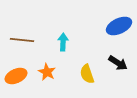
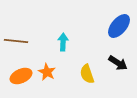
blue ellipse: rotated 25 degrees counterclockwise
brown line: moved 6 px left, 1 px down
orange ellipse: moved 5 px right
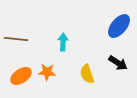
brown line: moved 2 px up
orange star: rotated 24 degrees counterclockwise
orange ellipse: rotated 10 degrees counterclockwise
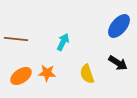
cyan arrow: rotated 24 degrees clockwise
orange star: moved 1 px down
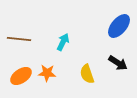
brown line: moved 3 px right
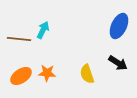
blue ellipse: rotated 15 degrees counterclockwise
cyan arrow: moved 20 px left, 12 px up
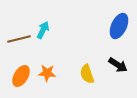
brown line: rotated 20 degrees counterclockwise
black arrow: moved 2 px down
orange ellipse: rotated 25 degrees counterclockwise
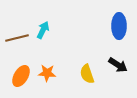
blue ellipse: rotated 25 degrees counterclockwise
brown line: moved 2 px left, 1 px up
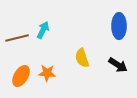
yellow semicircle: moved 5 px left, 16 px up
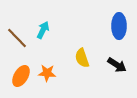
brown line: rotated 60 degrees clockwise
black arrow: moved 1 px left
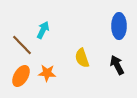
brown line: moved 5 px right, 7 px down
black arrow: rotated 150 degrees counterclockwise
